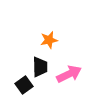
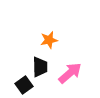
pink arrow: moved 1 px right, 1 px up; rotated 15 degrees counterclockwise
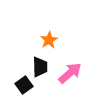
orange star: rotated 18 degrees counterclockwise
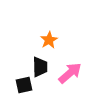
black square: rotated 24 degrees clockwise
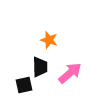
orange star: rotated 24 degrees counterclockwise
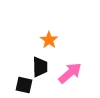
orange star: rotated 18 degrees clockwise
black square: rotated 24 degrees clockwise
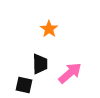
orange star: moved 11 px up
black trapezoid: moved 3 px up
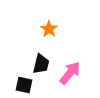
black trapezoid: moved 1 px right; rotated 15 degrees clockwise
pink arrow: rotated 10 degrees counterclockwise
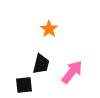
pink arrow: moved 2 px right, 1 px up
black square: rotated 18 degrees counterclockwise
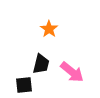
pink arrow: rotated 90 degrees clockwise
